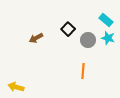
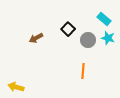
cyan rectangle: moved 2 px left, 1 px up
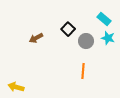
gray circle: moved 2 px left, 1 px down
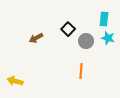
cyan rectangle: rotated 56 degrees clockwise
orange line: moved 2 px left
yellow arrow: moved 1 px left, 6 px up
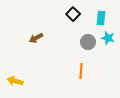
cyan rectangle: moved 3 px left, 1 px up
black square: moved 5 px right, 15 px up
gray circle: moved 2 px right, 1 px down
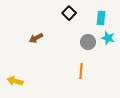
black square: moved 4 px left, 1 px up
